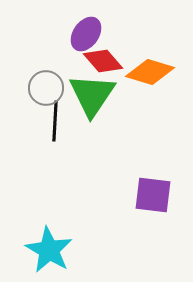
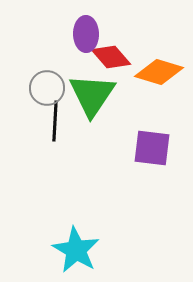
purple ellipse: rotated 36 degrees counterclockwise
red diamond: moved 8 px right, 4 px up
orange diamond: moved 9 px right
gray circle: moved 1 px right
purple square: moved 1 px left, 47 px up
cyan star: moved 27 px right
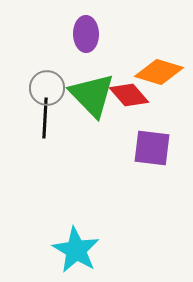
red diamond: moved 18 px right, 38 px down
green triangle: rotated 18 degrees counterclockwise
black line: moved 10 px left, 3 px up
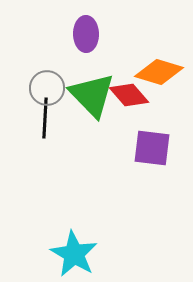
cyan star: moved 2 px left, 4 px down
